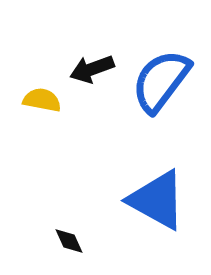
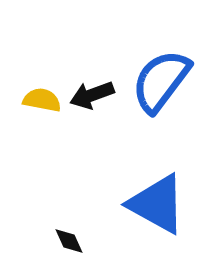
black arrow: moved 26 px down
blue triangle: moved 4 px down
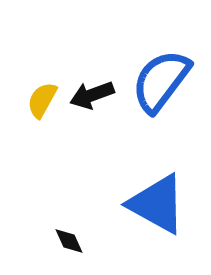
yellow semicircle: rotated 72 degrees counterclockwise
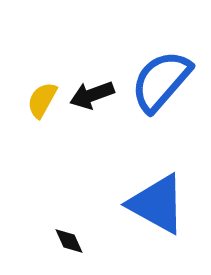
blue semicircle: rotated 4 degrees clockwise
